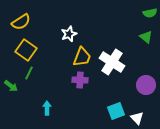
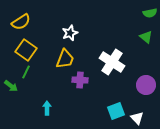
white star: moved 1 px right, 1 px up
yellow trapezoid: moved 17 px left, 2 px down
green line: moved 3 px left, 1 px up
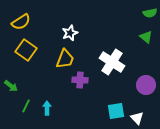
green line: moved 34 px down
cyan square: rotated 12 degrees clockwise
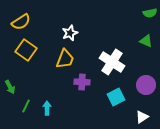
green triangle: moved 4 px down; rotated 16 degrees counterclockwise
purple cross: moved 2 px right, 2 px down
green arrow: moved 1 px left, 1 px down; rotated 24 degrees clockwise
cyan square: moved 14 px up; rotated 18 degrees counterclockwise
white triangle: moved 5 px right, 1 px up; rotated 40 degrees clockwise
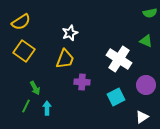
yellow square: moved 2 px left, 1 px down
white cross: moved 7 px right, 3 px up
green arrow: moved 25 px right, 1 px down
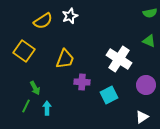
yellow semicircle: moved 22 px right, 1 px up
white star: moved 17 px up
green triangle: moved 3 px right
cyan square: moved 7 px left, 2 px up
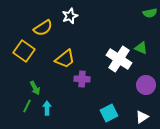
yellow semicircle: moved 7 px down
green triangle: moved 8 px left, 7 px down
yellow trapezoid: rotated 30 degrees clockwise
purple cross: moved 3 px up
cyan square: moved 18 px down
green line: moved 1 px right
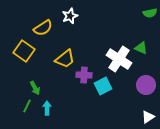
purple cross: moved 2 px right, 4 px up
cyan square: moved 6 px left, 27 px up
white triangle: moved 6 px right
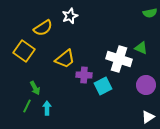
white cross: rotated 15 degrees counterclockwise
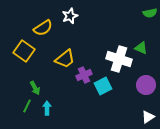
purple cross: rotated 28 degrees counterclockwise
